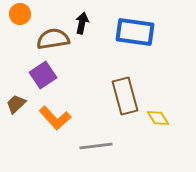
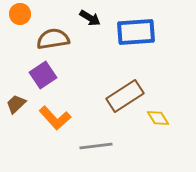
black arrow: moved 8 px right, 5 px up; rotated 110 degrees clockwise
blue rectangle: moved 1 px right; rotated 12 degrees counterclockwise
brown rectangle: rotated 72 degrees clockwise
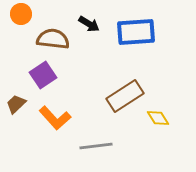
orange circle: moved 1 px right
black arrow: moved 1 px left, 6 px down
brown semicircle: rotated 16 degrees clockwise
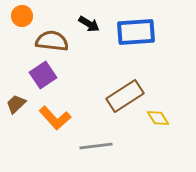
orange circle: moved 1 px right, 2 px down
brown semicircle: moved 1 px left, 2 px down
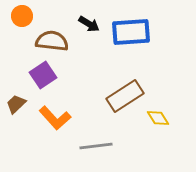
blue rectangle: moved 5 px left
